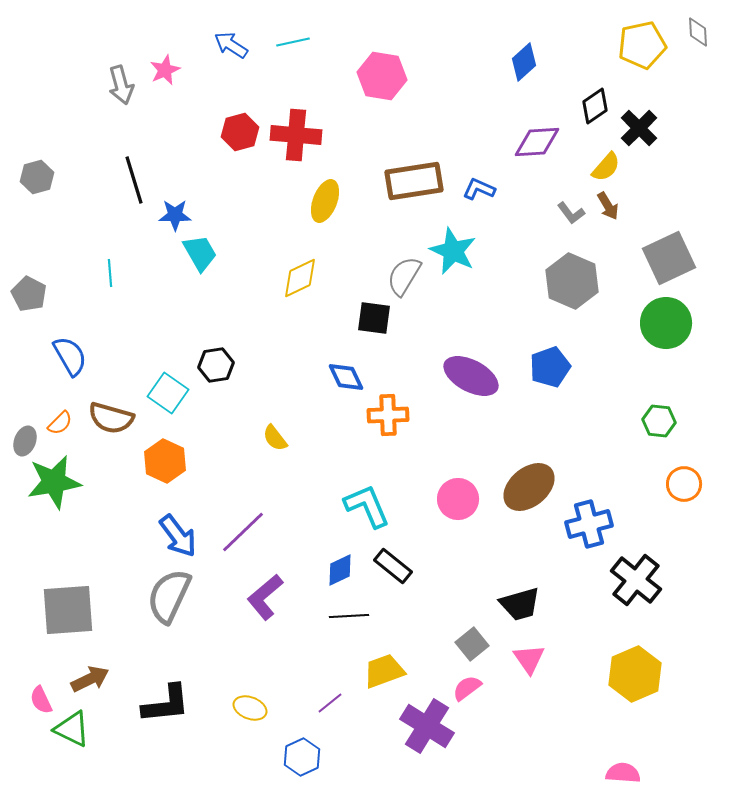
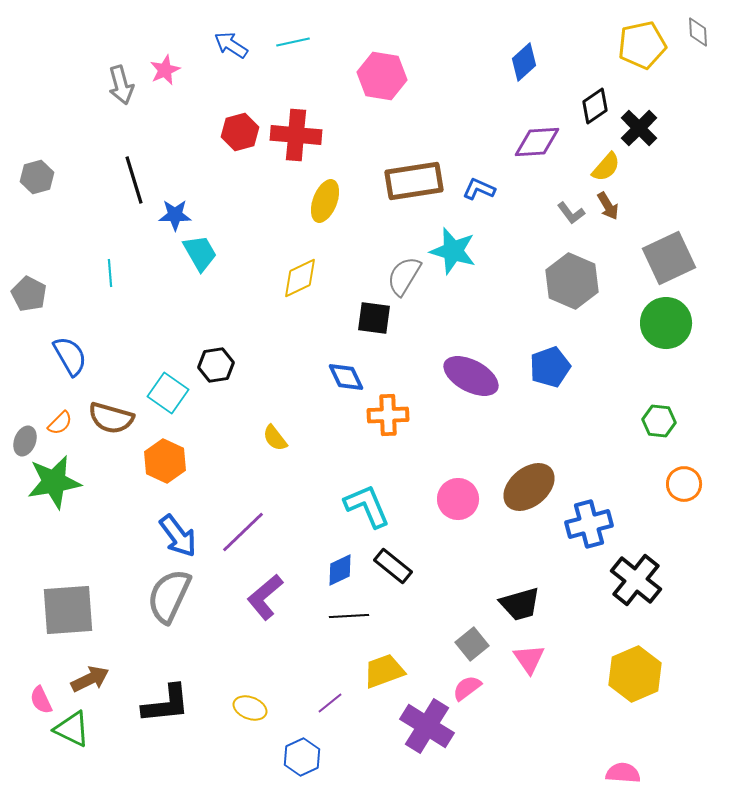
cyan star at (453, 251): rotated 9 degrees counterclockwise
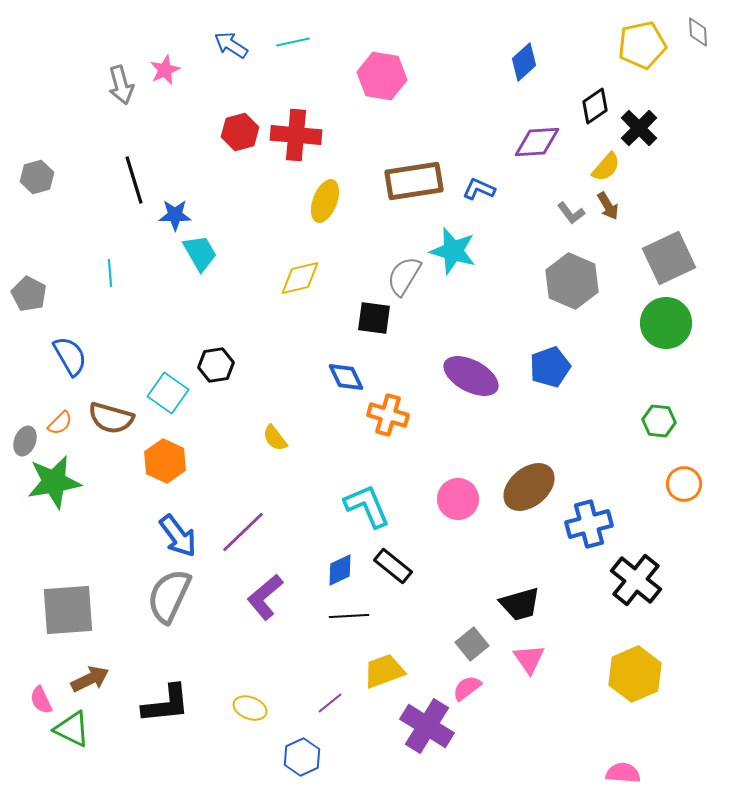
yellow diamond at (300, 278): rotated 12 degrees clockwise
orange cross at (388, 415): rotated 18 degrees clockwise
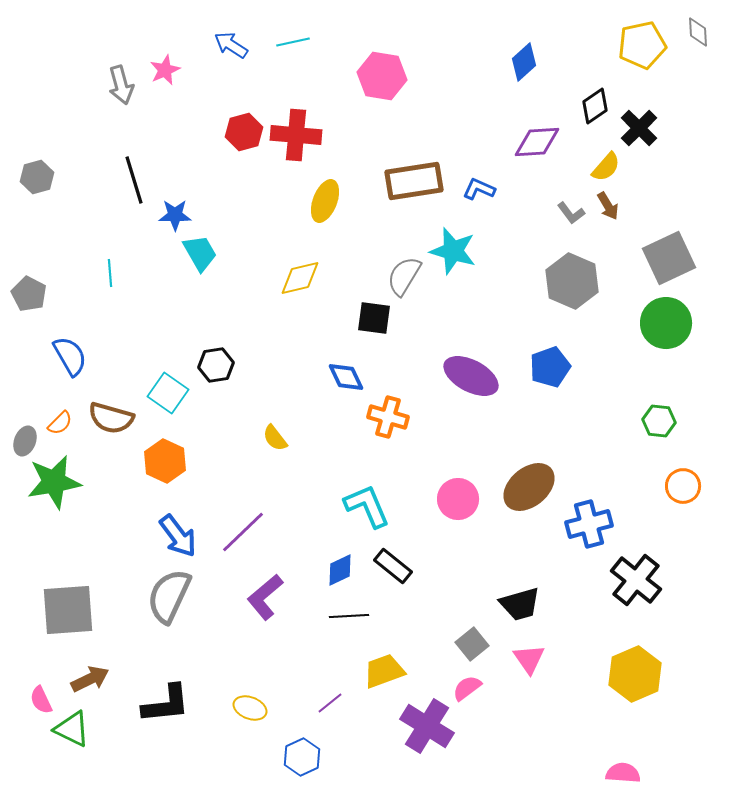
red hexagon at (240, 132): moved 4 px right
orange cross at (388, 415): moved 2 px down
orange circle at (684, 484): moved 1 px left, 2 px down
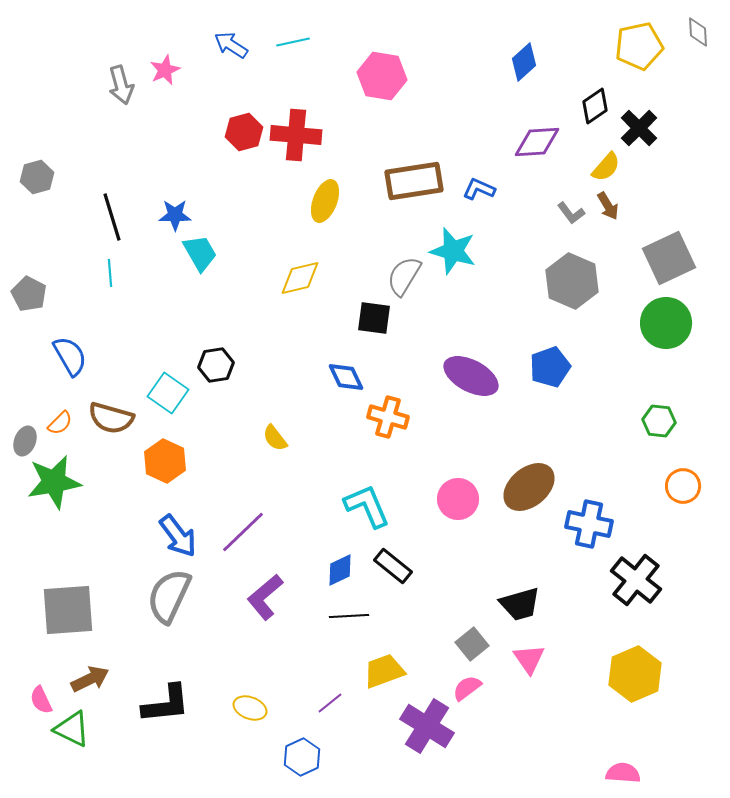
yellow pentagon at (642, 45): moved 3 px left, 1 px down
black line at (134, 180): moved 22 px left, 37 px down
blue cross at (589, 524): rotated 27 degrees clockwise
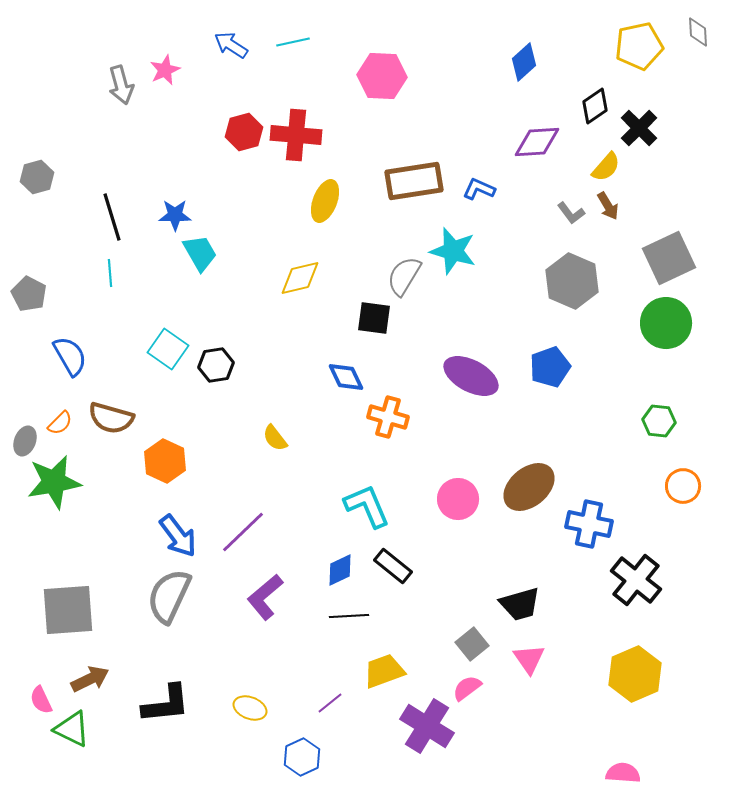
pink hexagon at (382, 76): rotated 6 degrees counterclockwise
cyan square at (168, 393): moved 44 px up
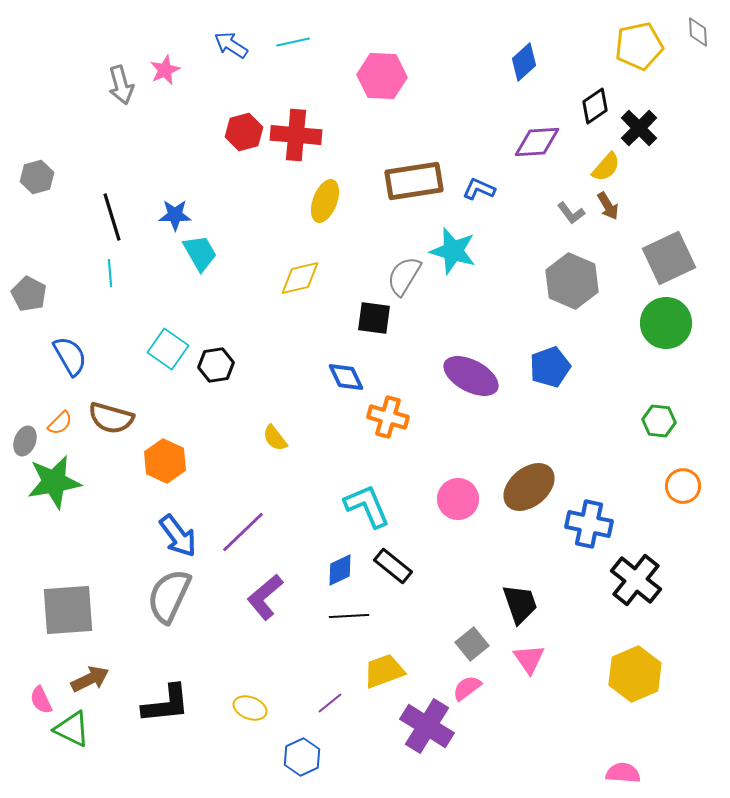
black trapezoid at (520, 604): rotated 93 degrees counterclockwise
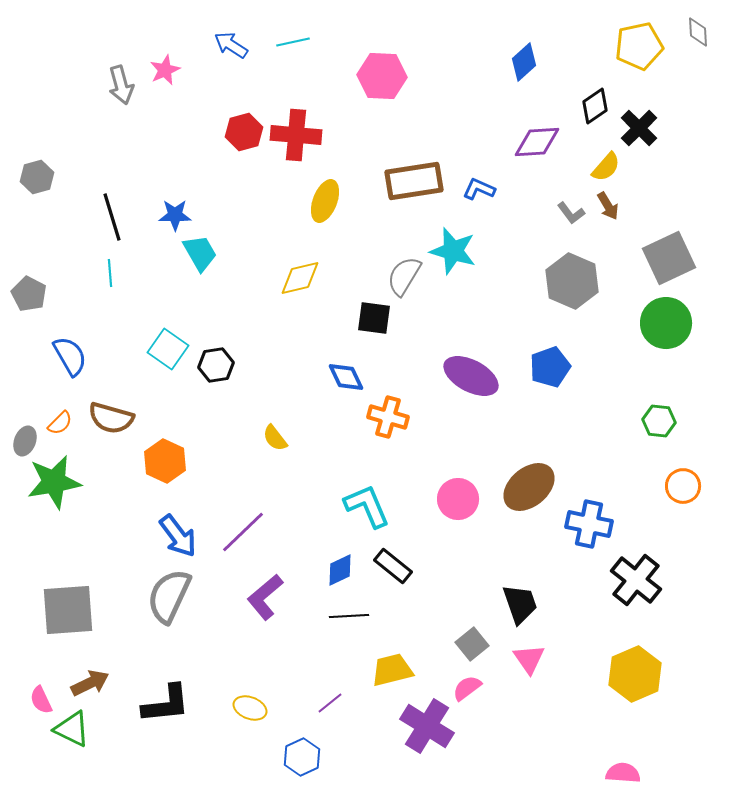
yellow trapezoid at (384, 671): moved 8 px right, 1 px up; rotated 6 degrees clockwise
brown arrow at (90, 679): moved 4 px down
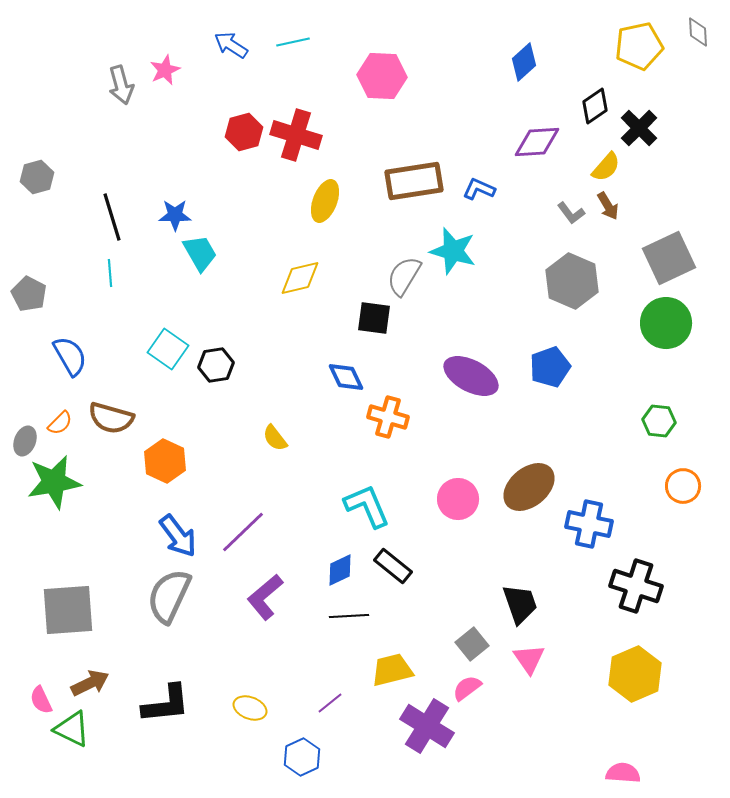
red cross at (296, 135): rotated 12 degrees clockwise
black cross at (636, 580): moved 6 px down; rotated 21 degrees counterclockwise
